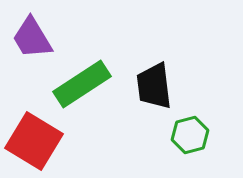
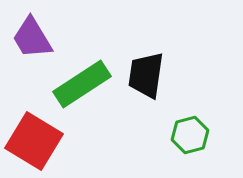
black trapezoid: moved 8 px left, 11 px up; rotated 15 degrees clockwise
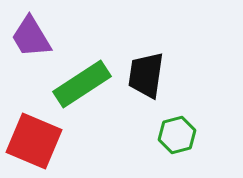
purple trapezoid: moved 1 px left, 1 px up
green hexagon: moved 13 px left
red square: rotated 8 degrees counterclockwise
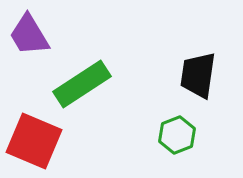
purple trapezoid: moved 2 px left, 2 px up
black trapezoid: moved 52 px right
green hexagon: rotated 6 degrees counterclockwise
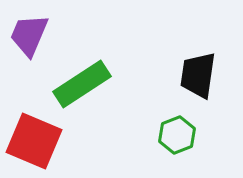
purple trapezoid: rotated 54 degrees clockwise
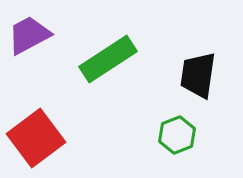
purple trapezoid: rotated 39 degrees clockwise
green rectangle: moved 26 px right, 25 px up
red square: moved 2 px right, 3 px up; rotated 30 degrees clockwise
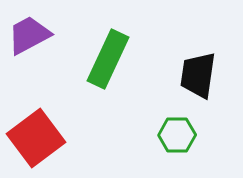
green rectangle: rotated 32 degrees counterclockwise
green hexagon: rotated 21 degrees clockwise
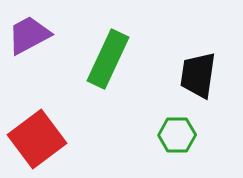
red square: moved 1 px right, 1 px down
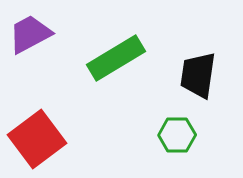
purple trapezoid: moved 1 px right, 1 px up
green rectangle: moved 8 px right, 1 px up; rotated 34 degrees clockwise
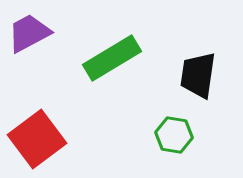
purple trapezoid: moved 1 px left, 1 px up
green rectangle: moved 4 px left
green hexagon: moved 3 px left; rotated 9 degrees clockwise
